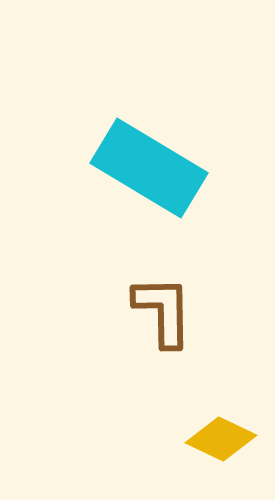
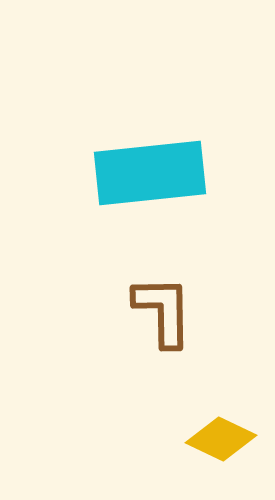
cyan rectangle: moved 1 px right, 5 px down; rotated 37 degrees counterclockwise
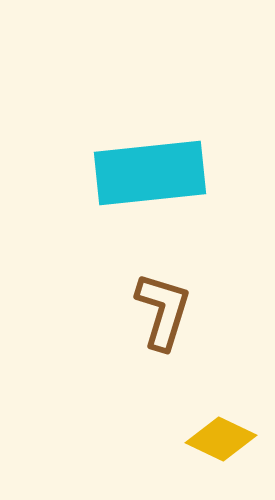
brown L-shape: rotated 18 degrees clockwise
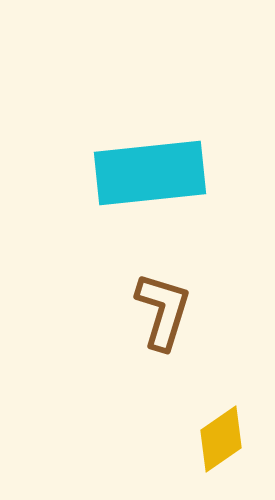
yellow diamond: rotated 60 degrees counterclockwise
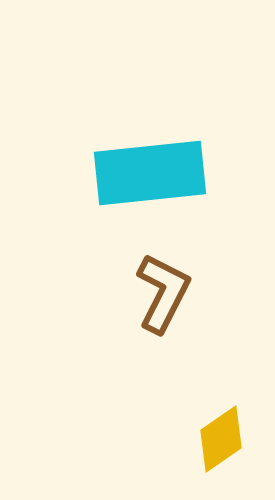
brown L-shape: moved 18 px up; rotated 10 degrees clockwise
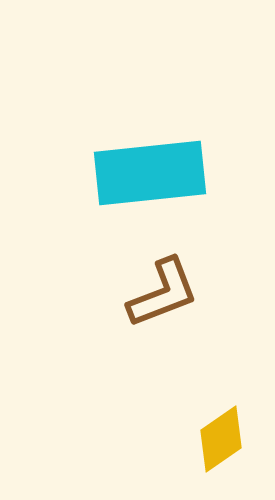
brown L-shape: rotated 42 degrees clockwise
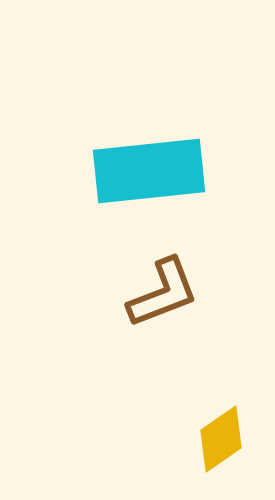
cyan rectangle: moved 1 px left, 2 px up
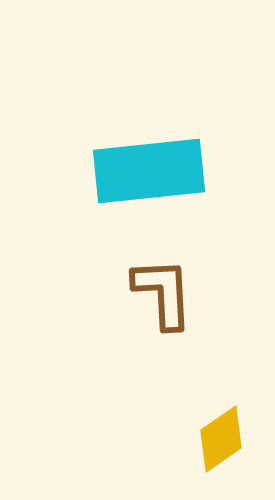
brown L-shape: rotated 72 degrees counterclockwise
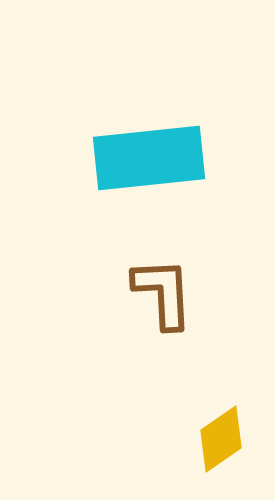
cyan rectangle: moved 13 px up
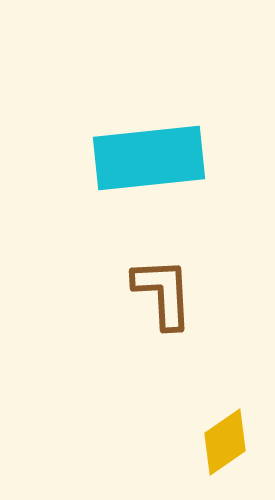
yellow diamond: moved 4 px right, 3 px down
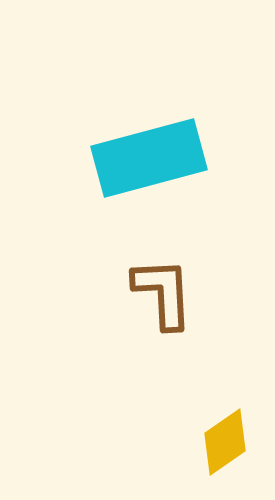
cyan rectangle: rotated 9 degrees counterclockwise
